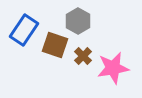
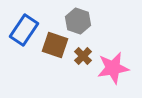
gray hexagon: rotated 10 degrees counterclockwise
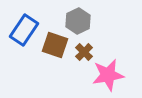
gray hexagon: rotated 15 degrees clockwise
brown cross: moved 1 px right, 4 px up
pink star: moved 5 px left, 7 px down
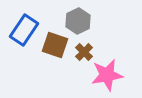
pink star: moved 1 px left
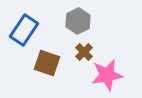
brown square: moved 8 px left, 18 px down
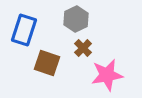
gray hexagon: moved 2 px left, 2 px up
blue rectangle: rotated 16 degrees counterclockwise
brown cross: moved 1 px left, 4 px up
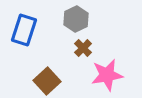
brown square: moved 18 px down; rotated 28 degrees clockwise
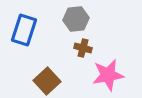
gray hexagon: rotated 20 degrees clockwise
brown cross: rotated 30 degrees counterclockwise
pink star: moved 1 px right
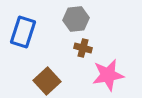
blue rectangle: moved 1 px left, 2 px down
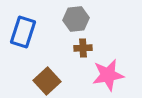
brown cross: rotated 18 degrees counterclockwise
